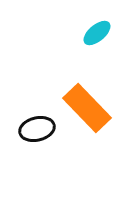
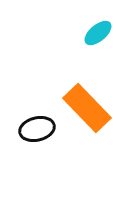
cyan ellipse: moved 1 px right
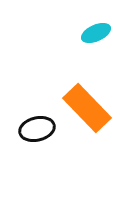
cyan ellipse: moved 2 px left; rotated 16 degrees clockwise
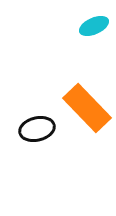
cyan ellipse: moved 2 px left, 7 px up
